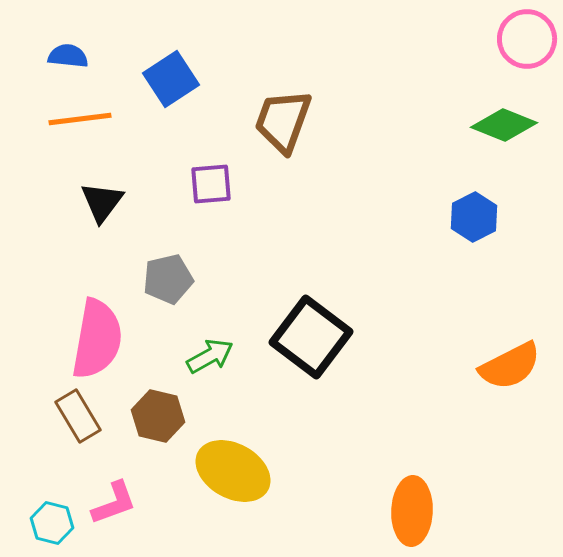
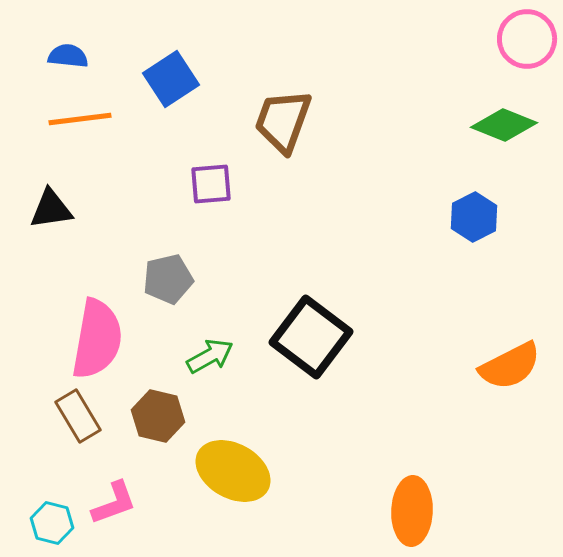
black triangle: moved 51 px left, 7 px down; rotated 45 degrees clockwise
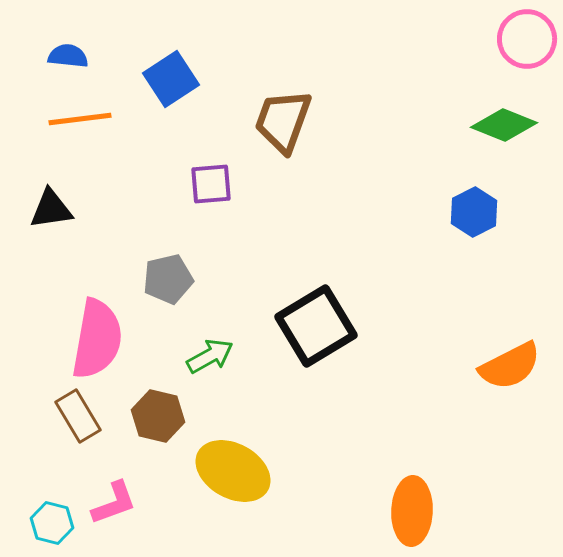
blue hexagon: moved 5 px up
black square: moved 5 px right, 11 px up; rotated 22 degrees clockwise
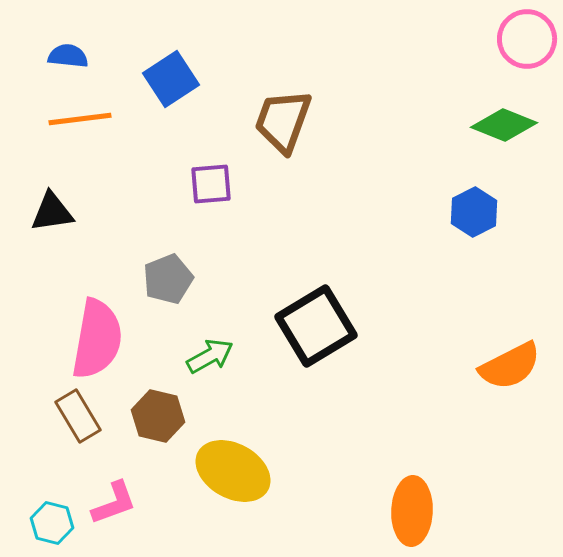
black triangle: moved 1 px right, 3 px down
gray pentagon: rotated 9 degrees counterclockwise
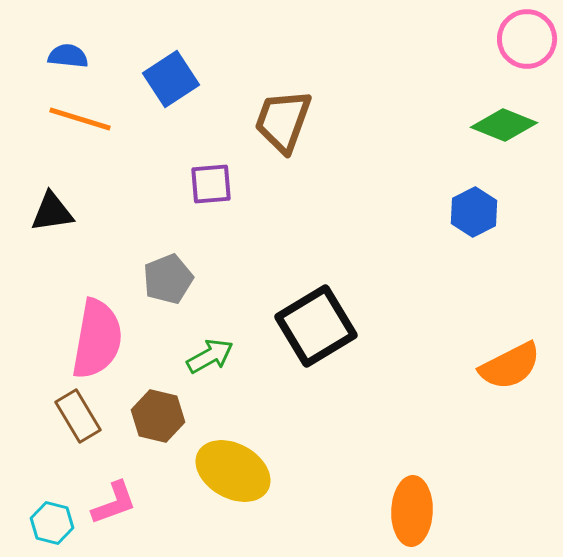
orange line: rotated 24 degrees clockwise
